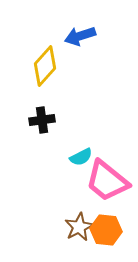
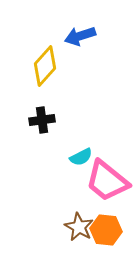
brown star: rotated 16 degrees counterclockwise
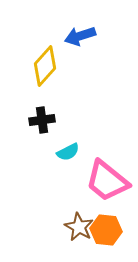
cyan semicircle: moved 13 px left, 5 px up
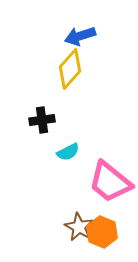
yellow diamond: moved 25 px right, 3 px down
pink trapezoid: moved 3 px right, 1 px down
orange hexagon: moved 4 px left, 2 px down; rotated 16 degrees clockwise
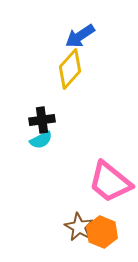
blue arrow: rotated 16 degrees counterclockwise
cyan semicircle: moved 27 px left, 12 px up
